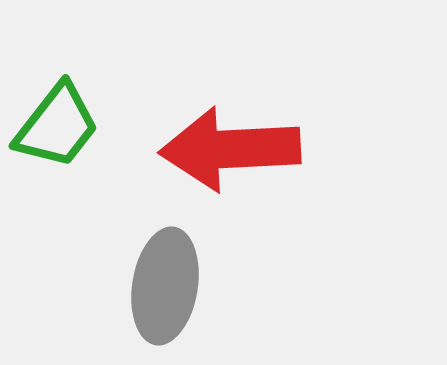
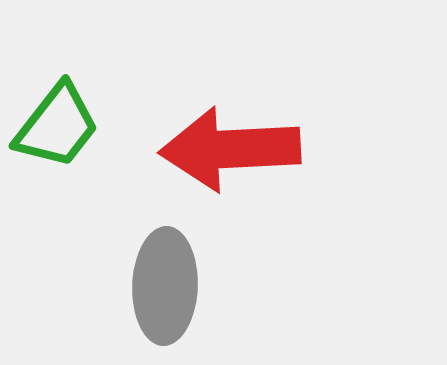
gray ellipse: rotated 7 degrees counterclockwise
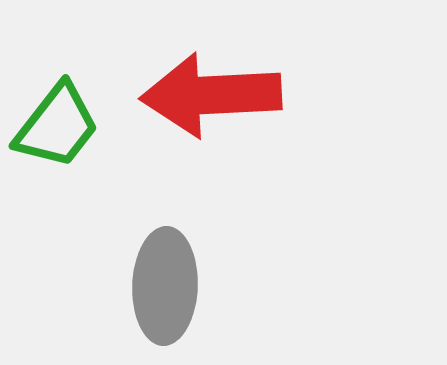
red arrow: moved 19 px left, 54 px up
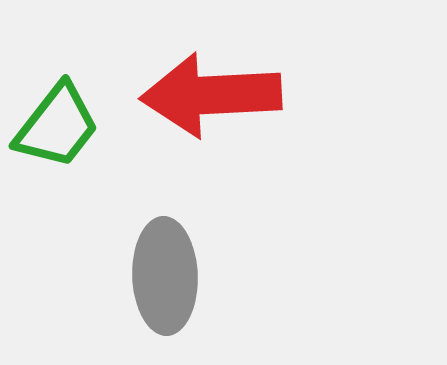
gray ellipse: moved 10 px up; rotated 4 degrees counterclockwise
